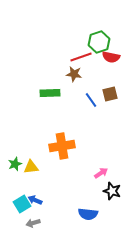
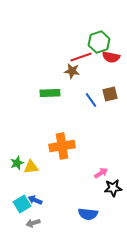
brown star: moved 2 px left, 3 px up
green star: moved 2 px right, 1 px up
black star: moved 1 px right, 3 px up; rotated 24 degrees counterclockwise
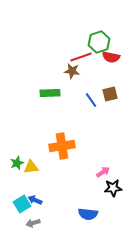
pink arrow: moved 2 px right, 1 px up
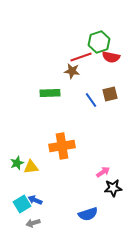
blue semicircle: rotated 24 degrees counterclockwise
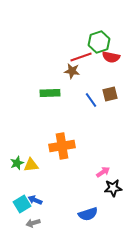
yellow triangle: moved 2 px up
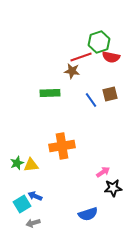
blue arrow: moved 4 px up
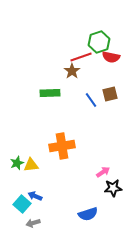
brown star: rotated 28 degrees clockwise
cyan square: rotated 18 degrees counterclockwise
